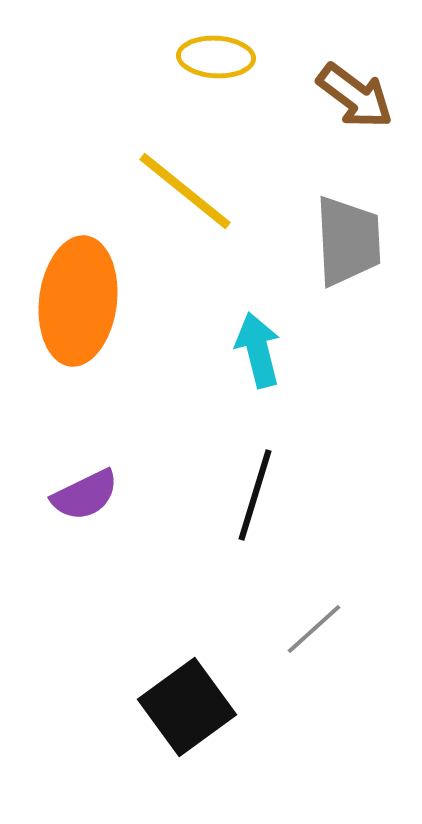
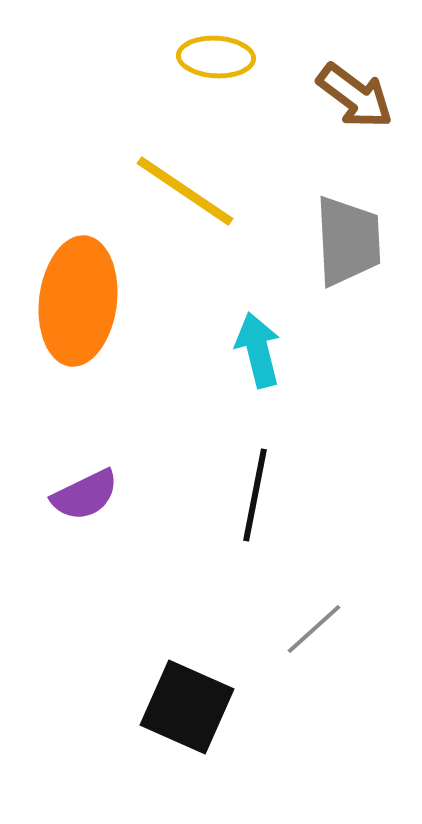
yellow line: rotated 5 degrees counterclockwise
black line: rotated 6 degrees counterclockwise
black square: rotated 30 degrees counterclockwise
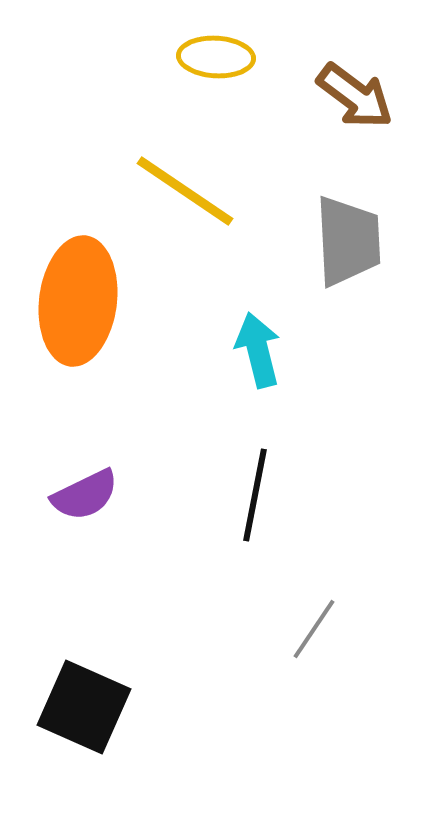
gray line: rotated 14 degrees counterclockwise
black square: moved 103 px left
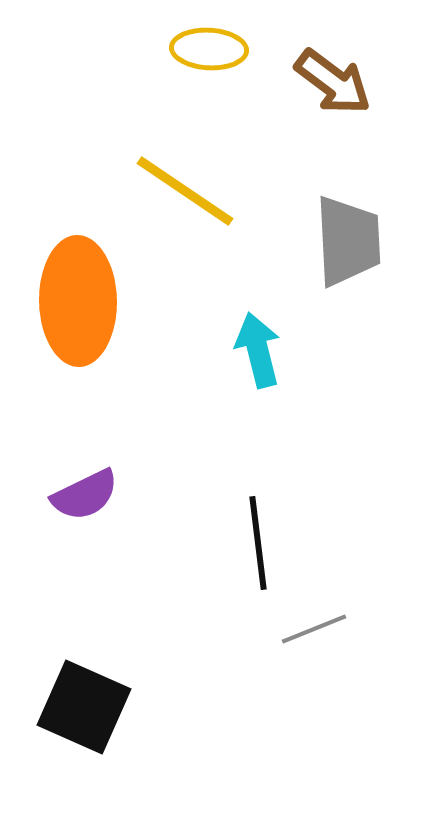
yellow ellipse: moved 7 px left, 8 px up
brown arrow: moved 22 px left, 14 px up
orange ellipse: rotated 8 degrees counterclockwise
black line: moved 3 px right, 48 px down; rotated 18 degrees counterclockwise
gray line: rotated 34 degrees clockwise
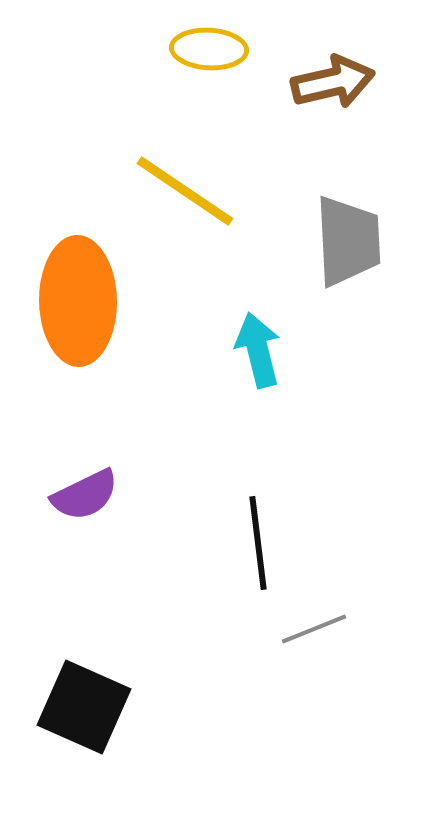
brown arrow: rotated 50 degrees counterclockwise
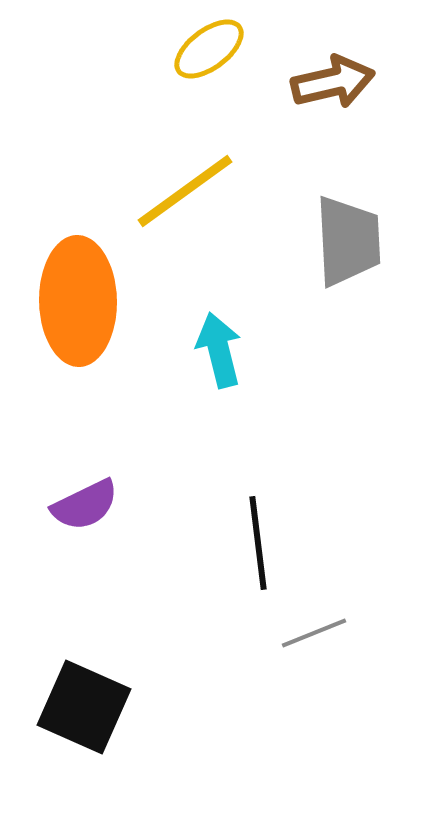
yellow ellipse: rotated 40 degrees counterclockwise
yellow line: rotated 70 degrees counterclockwise
cyan arrow: moved 39 px left
purple semicircle: moved 10 px down
gray line: moved 4 px down
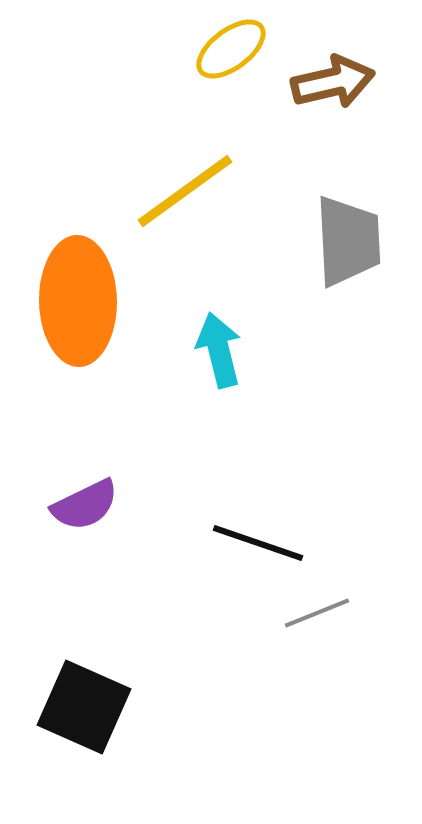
yellow ellipse: moved 22 px right
black line: rotated 64 degrees counterclockwise
gray line: moved 3 px right, 20 px up
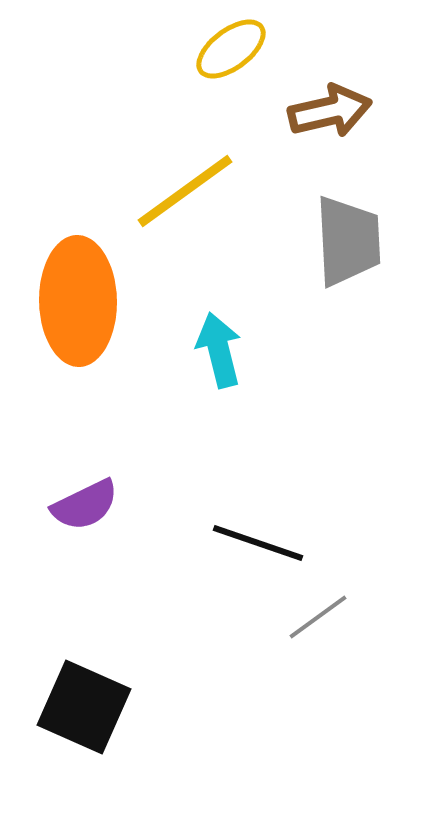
brown arrow: moved 3 px left, 29 px down
gray line: moved 1 px right, 4 px down; rotated 14 degrees counterclockwise
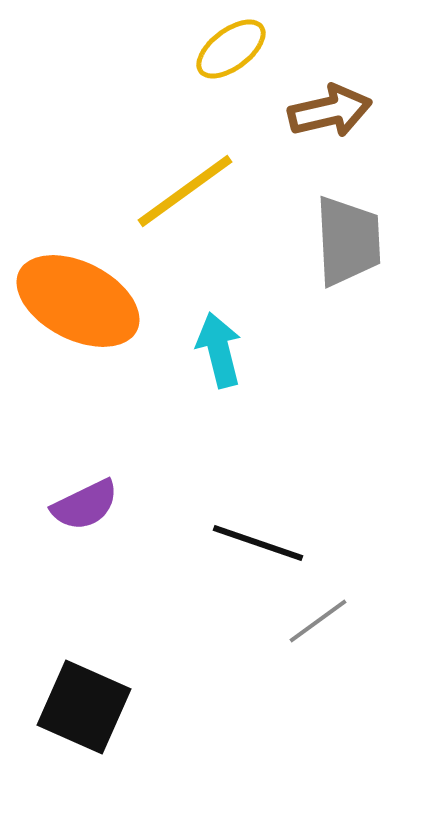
orange ellipse: rotated 62 degrees counterclockwise
gray line: moved 4 px down
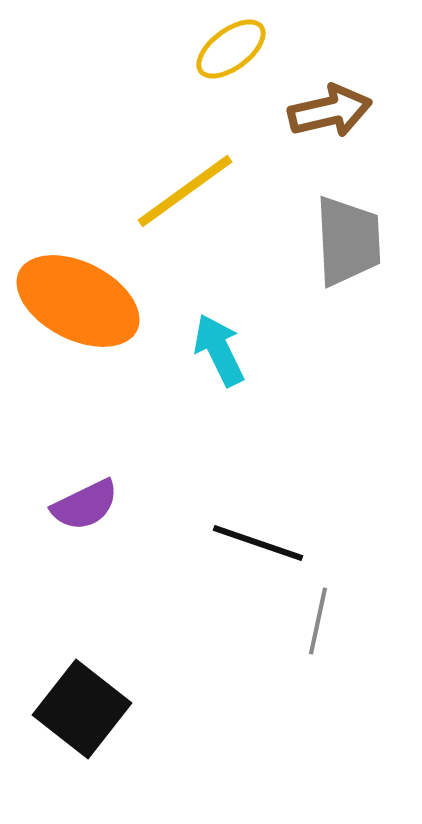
cyan arrow: rotated 12 degrees counterclockwise
gray line: rotated 42 degrees counterclockwise
black square: moved 2 px left, 2 px down; rotated 14 degrees clockwise
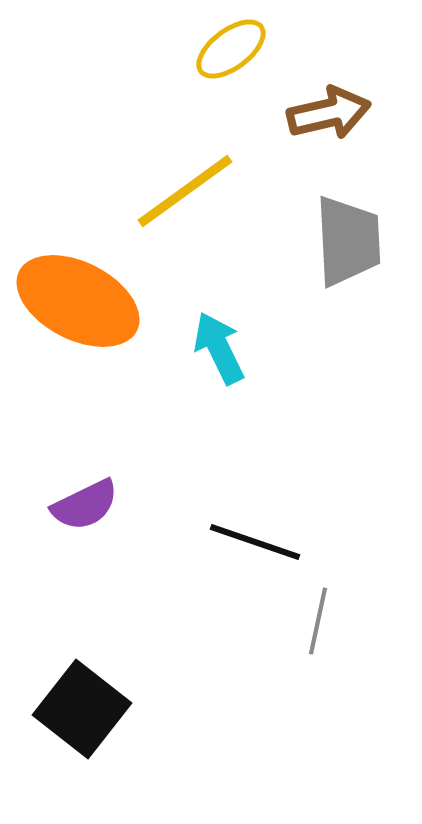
brown arrow: moved 1 px left, 2 px down
cyan arrow: moved 2 px up
black line: moved 3 px left, 1 px up
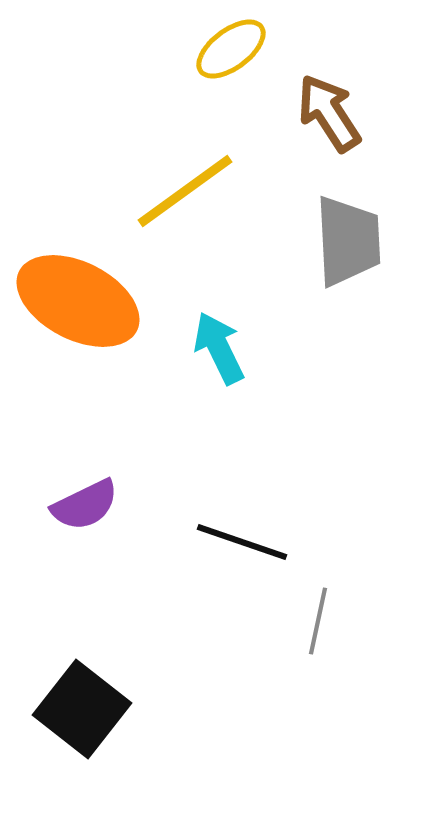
brown arrow: rotated 110 degrees counterclockwise
black line: moved 13 px left
